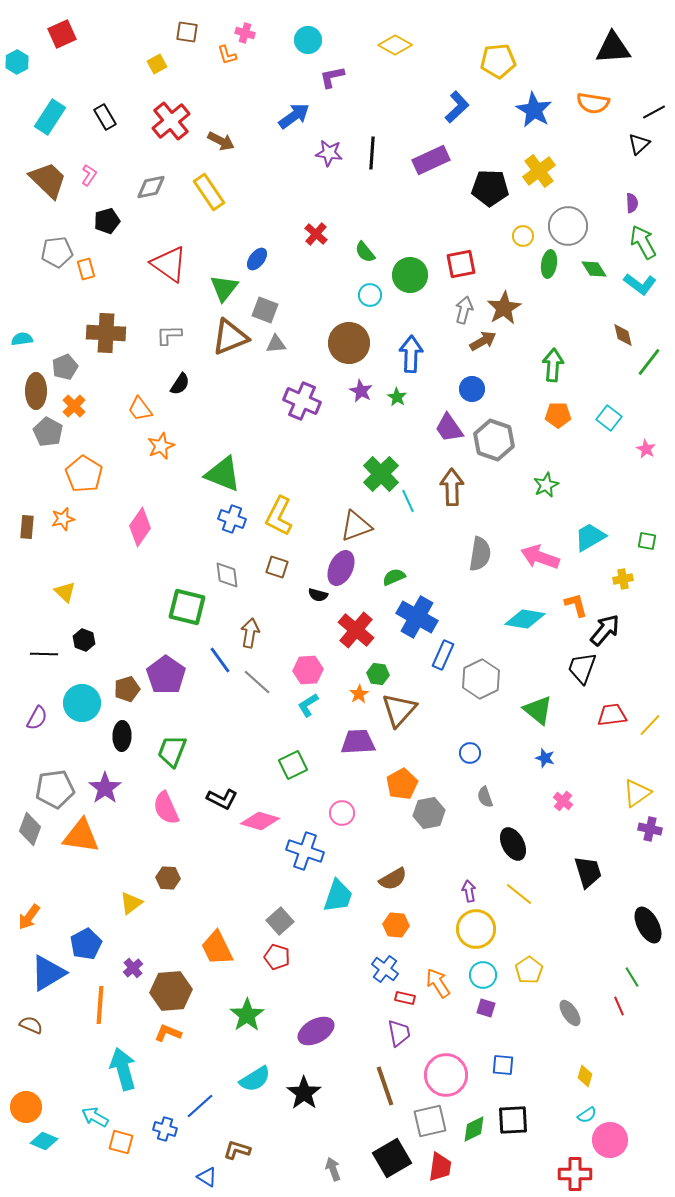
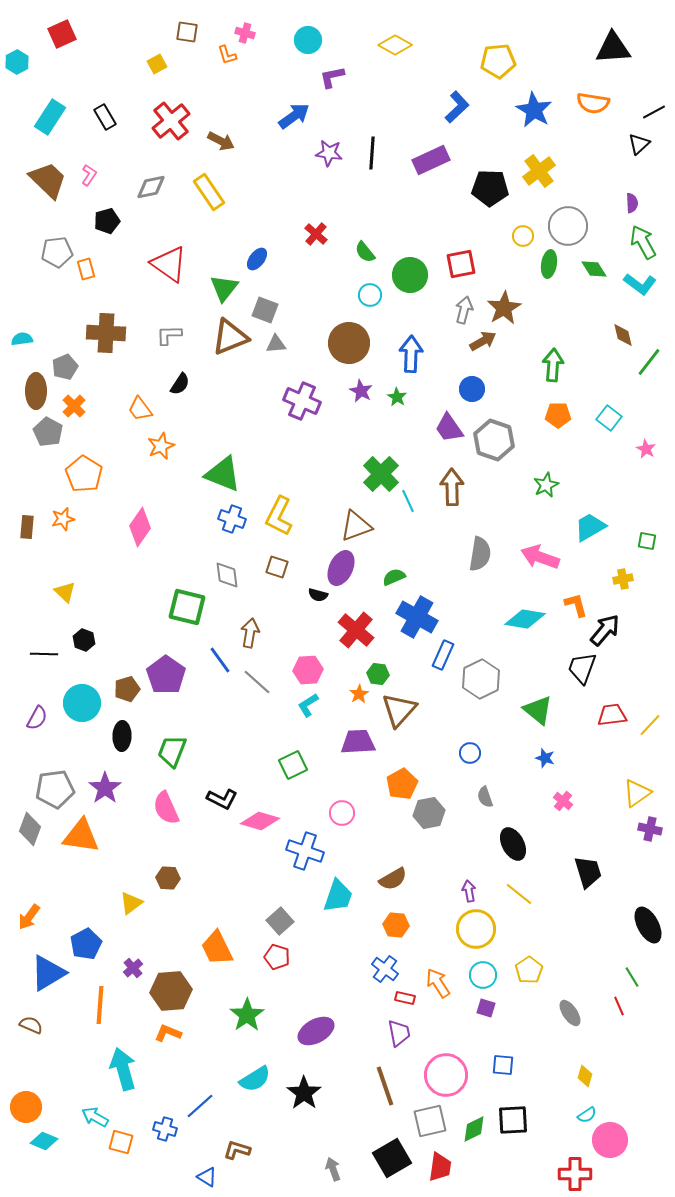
cyan trapezoid at (590, 537): moved 10 px up
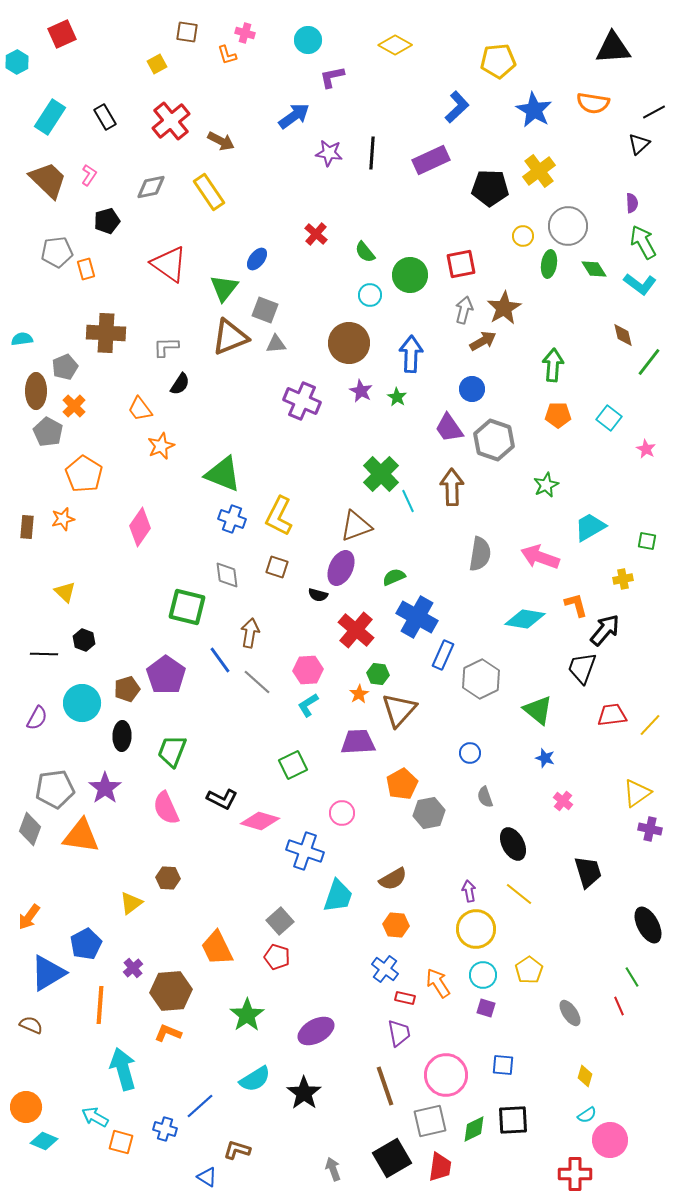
gray L-shape at (169, 335): moved 3 px left, 12 px down
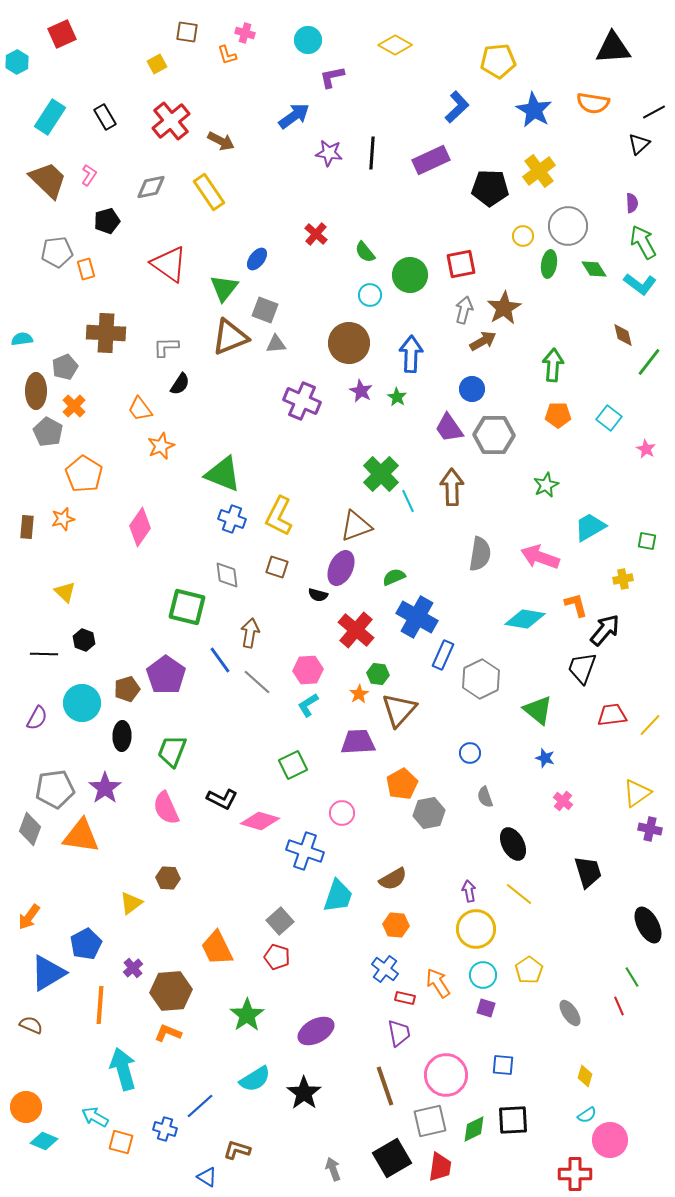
gray hexagon at (494, 440): moved 5 px up; rotated 18 degrees counterclockwise
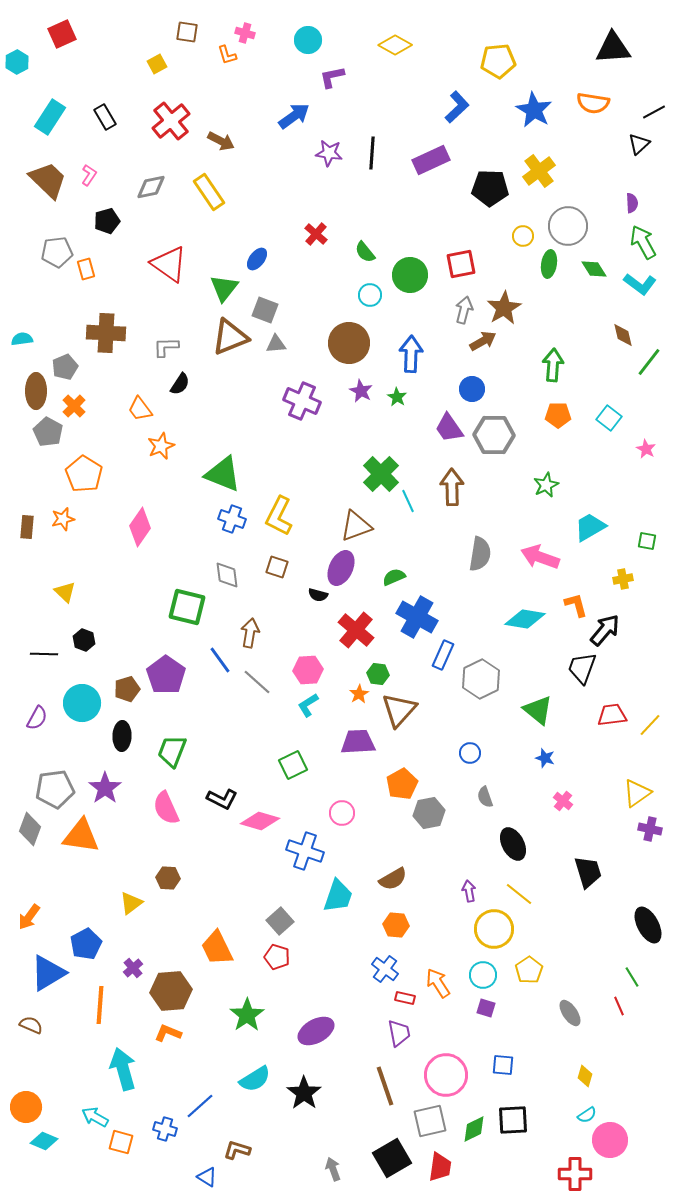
yellow circle at (476, 929): moved 18 px right
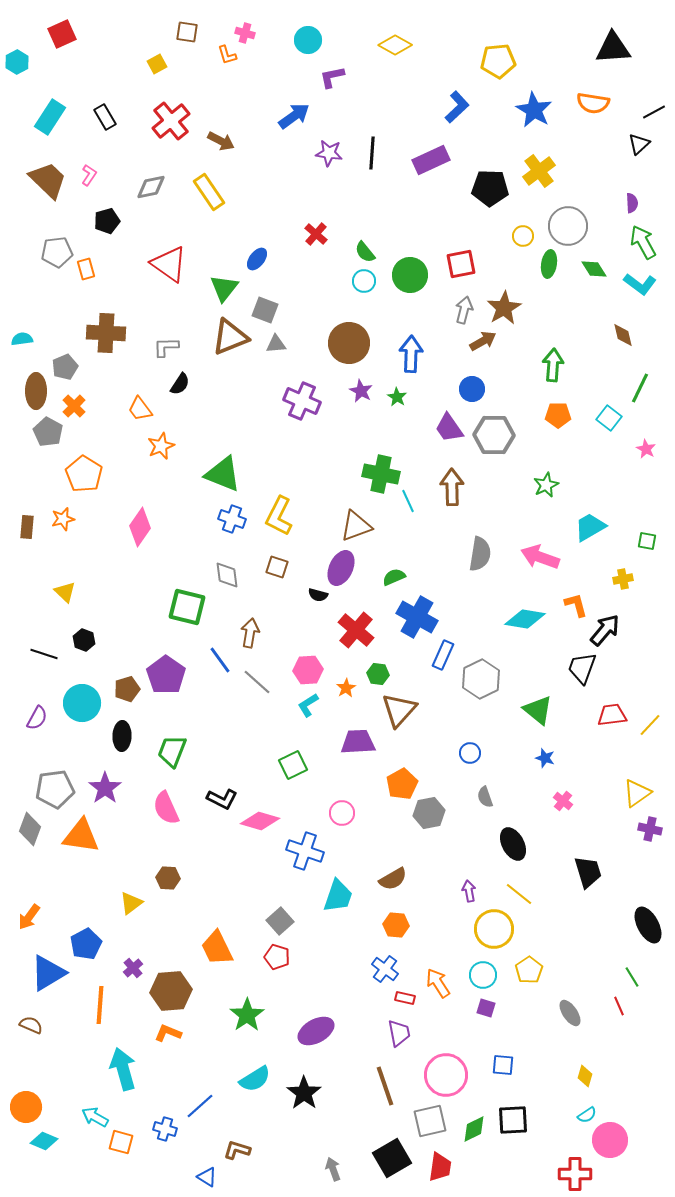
cyan circle at (370, 295): moved 6 px left, 14 px up
green line at (649, 362): moved 9 px left, 26 px down; rotated 12 degrees counterclockwise
green cross at (381, 474): rotated 33 degrees counterclockwise
black line at (44, 654): rotated 16 degrees clockwise
orange star at (359, 694): moved 13 px left, 6 px up
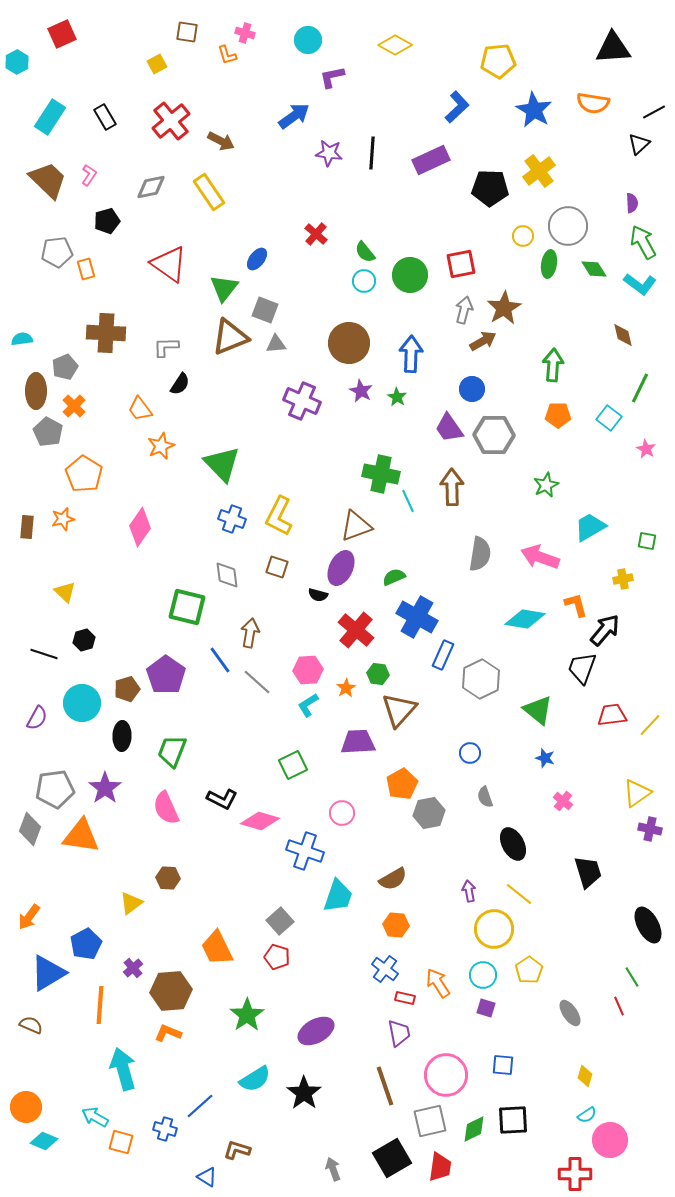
green triangle at (223, 474): moved 1 px left, 10 px up; rotated 24 degrees clockwise
black hexagon at (84, 640): rotated 25 degrees clockwise
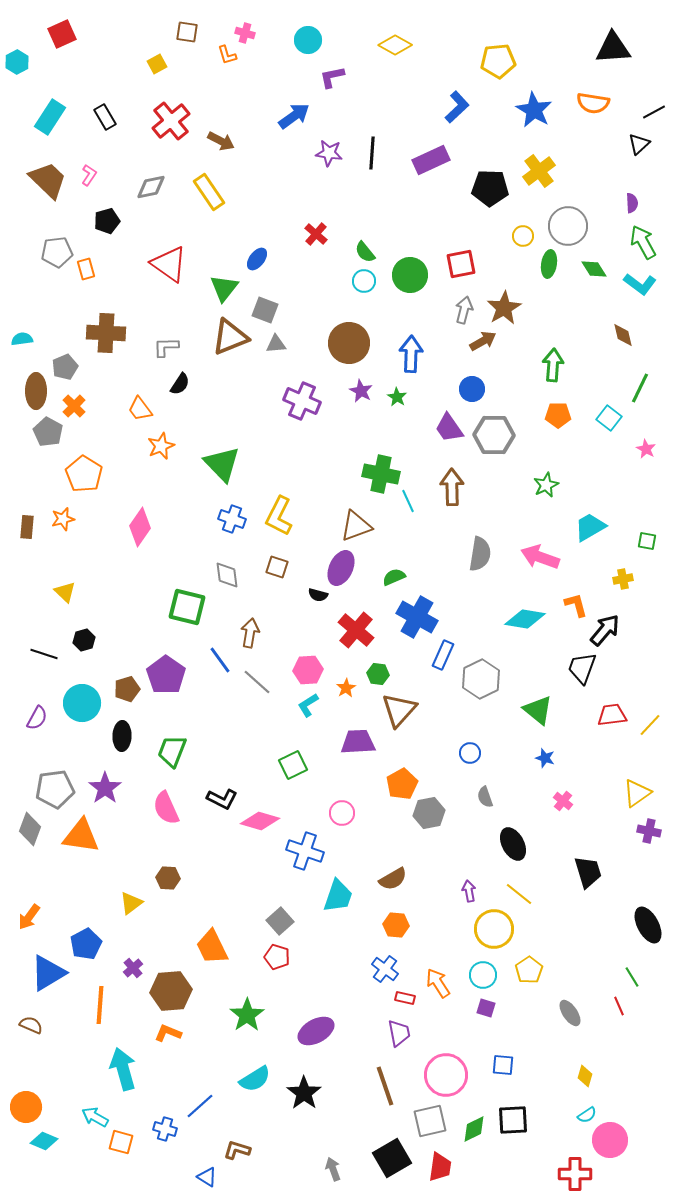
purple cross at (650, 829): moved 1 px left, 2 px down
orange trapezoid at (217, 948): moved 5 px left, 1 px up
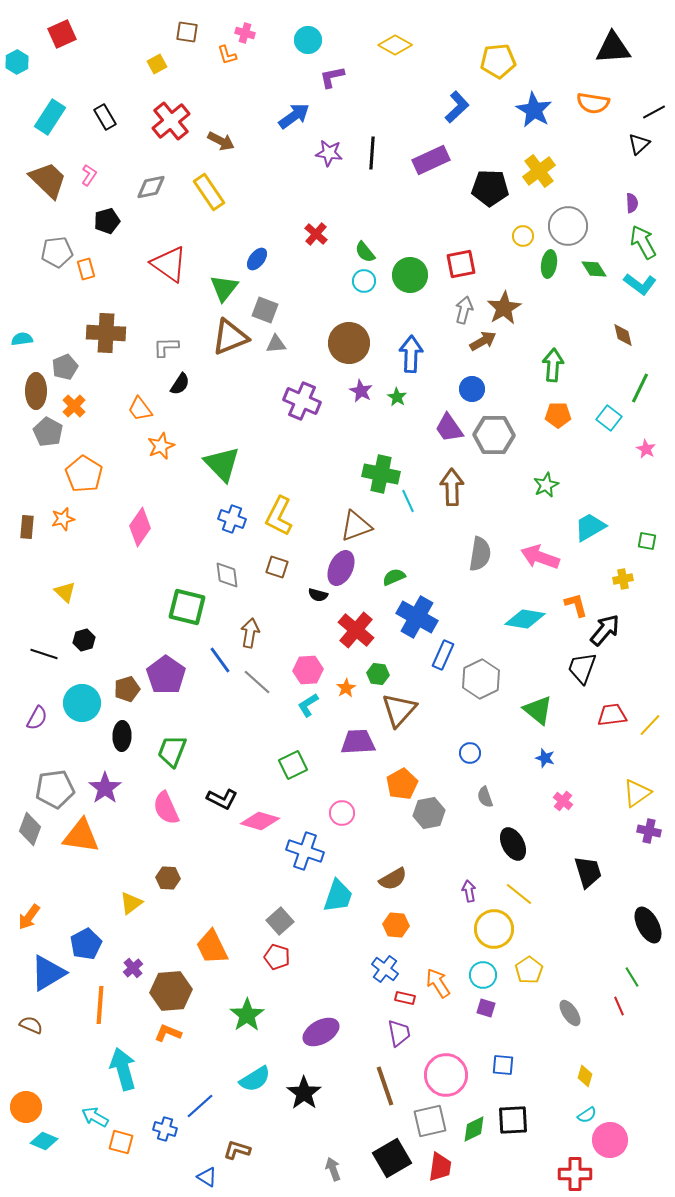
purple ellipse at (316, 1031): moved 5 px right, 1 px down
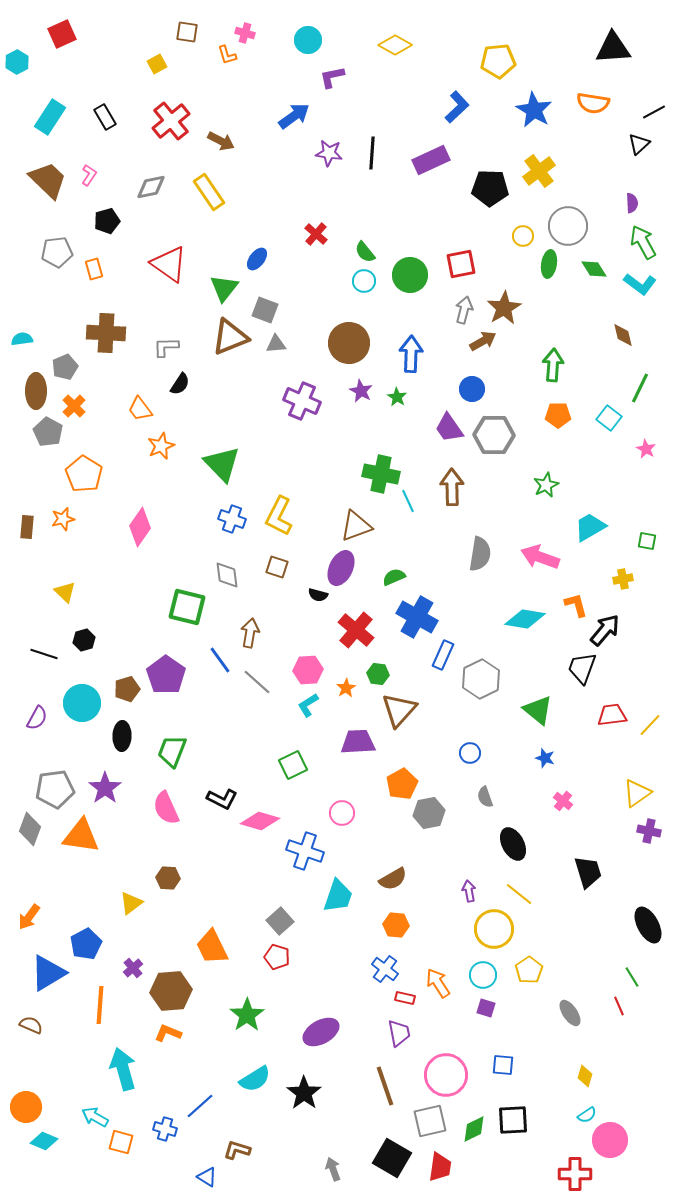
orange rectangle at (86, 269): moved 8 px right
black square at (392, 1158): rotated 30 degrees counterclockwise
